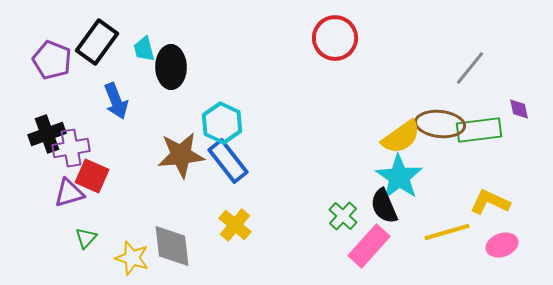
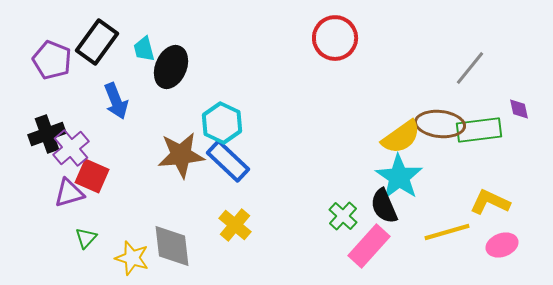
black ellipse: rotated 24 degrees clockwise
purple cross: rotated 30 degrees counterclockwise
blue rectangle: rotated 9 degrees counterclockwise
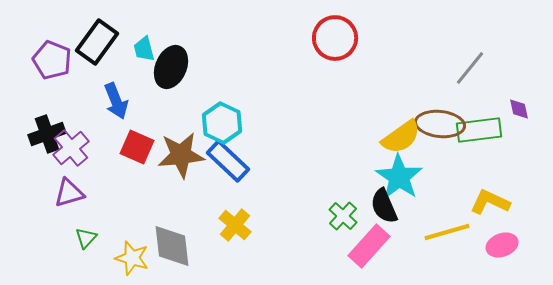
red square: moved 45 px right, 29 px up
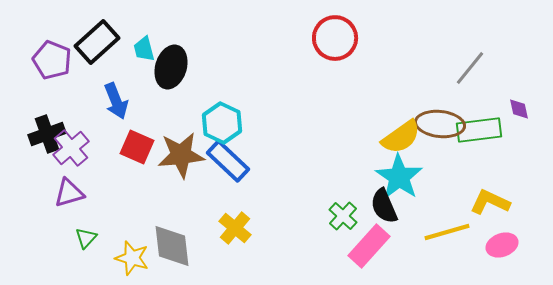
black rectangle: rotated 12 degrees clockwise
black ellipse: rotated 6 degrees counterclockwise
yellow cross: moved 3 px down
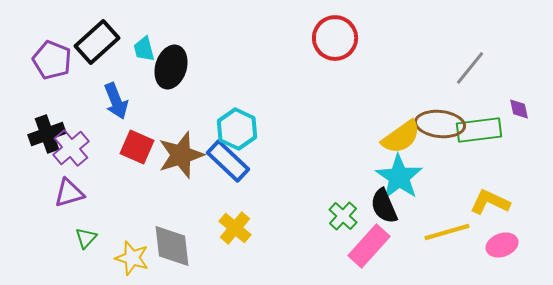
cyan hexagon: moved 15 px right, 6 px down
brown star: rotated 12 degrees counterclockwise
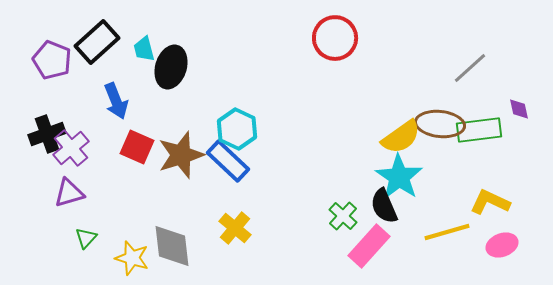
gray line: rotated 9 degrees clockwise
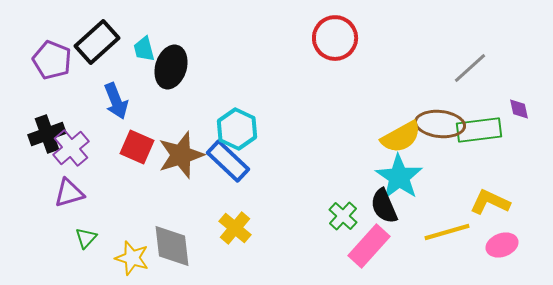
yellow semicircle: rotated 6 degrees clockwise
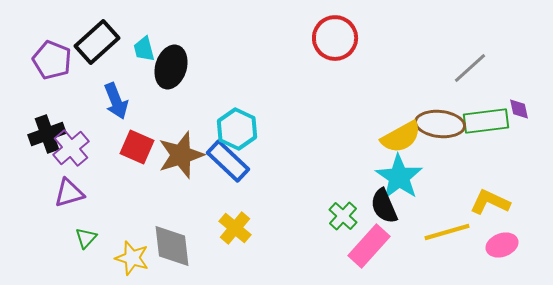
green rectangle: moved 7 px right, 9 px up
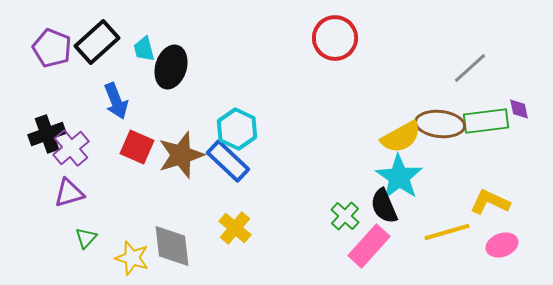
purple pentagon: moved 12 px up
green cross: moved 2 px right
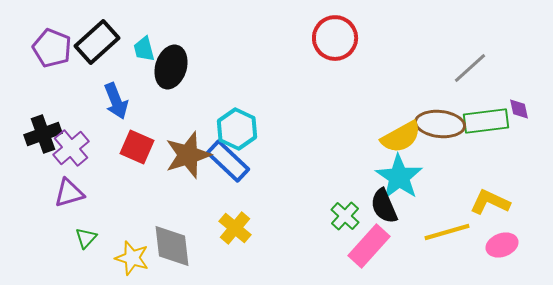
black cross: moved 4 px left
brown star: moved 7 px right
